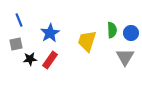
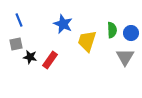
blue star: moved 13 px right, 9 px up; rotated 18 degrees counterclockwise
black star: moved 2 px up; rotated 16 degrees clockwise
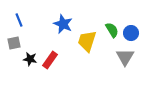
green semicircle: rotated 28 degrees counterclockwise
gray square: moved 2 px left, 1 px up
black star: moved 2 px down
